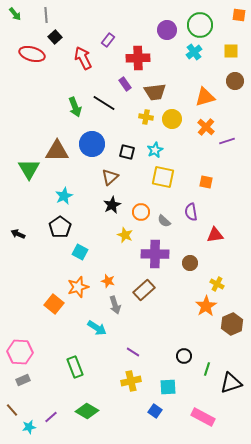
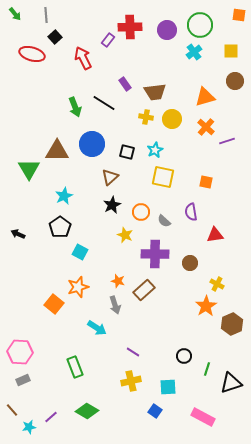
red cross at (138, 58): moved 8 px left, 31 px up
orange star at (108, 281): moved 10 px right
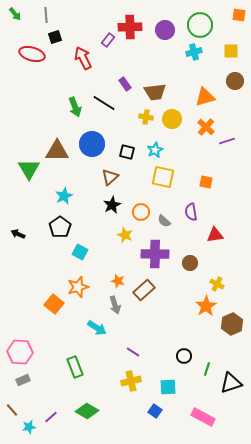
purple circle at (167, 30): moved 2 px left
black square at (55, 37): rotated 24 degrees clockwise
cyan cross at (194, 52): rotated 21 degrees clockwise
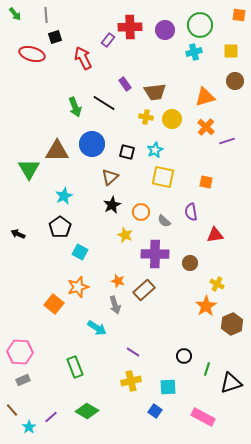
cyan star at (29, 427): rotated 24 degrees counterclockwise
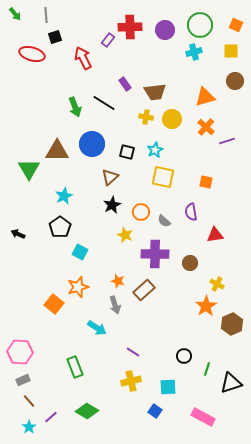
orange square at (239, 15): moved 3 px left, 10 px down; rotated 16 degrees clockwise
brown line at (12, 410): moved 17 px right, 9 px up
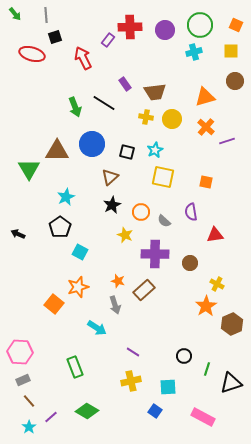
cyan star at (64, 196): moved 2 px right, 1 px down
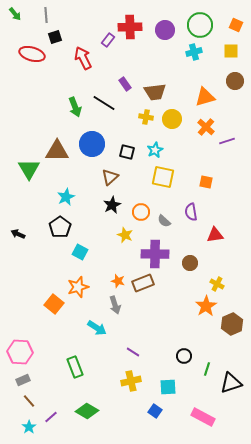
brown rectangle at (144, 290): moved 1 px left, 7 px up; rotated 20 degrees clockwise
